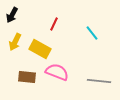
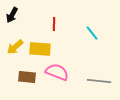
red line: rotated 24 degrees counterclockwise
yellow arrow: moved 5 px down; rotated 24 degrees clockwise
yellow rectangle: rotated 25 degrees counterclockwise
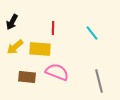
black arrow: moved 7 px down
red line: moved 1 px left, 4 px down
gray line: rotated 70 degrees clockwise
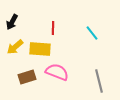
brown rectangle: rotated 24 degrees counterclockwise
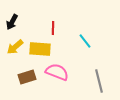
cyan line: moved 7 px left, 8 px down
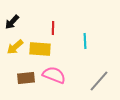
black arrow: rotated 14 degrees clockwise
cyan line: rotated 35 degrees clockwise
pink semicircle: moved 3 px left, 3 px down
brown rectangle: moved 1 px left, 1 px down; rotated 12 degrees clockwise
gray line: rotated 55 degrees clockwise
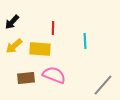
yellow arrow: moved 1 px left, 1 px up
gray line: moved 4 px right, 4 px down
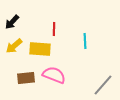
red line: moved 1 px right, 1 px down
